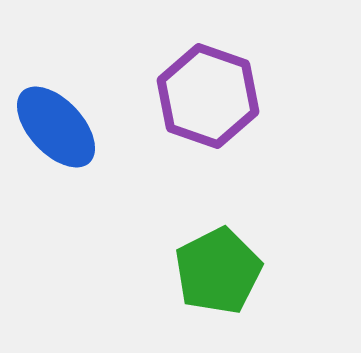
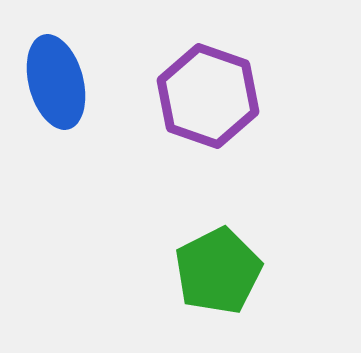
blue ellipse: moved 45 px up; rotated 28 degrees clockwise
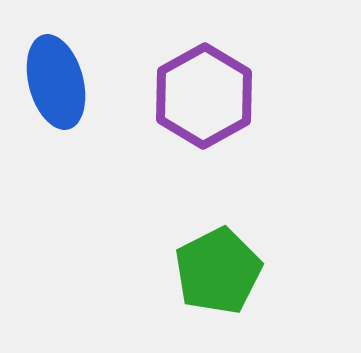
purple hexagon: moved 4 px left; rotated 12 degrees clockwise
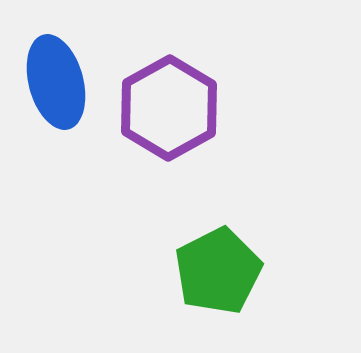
purple hexagon: moved 35 px left, 12 px down
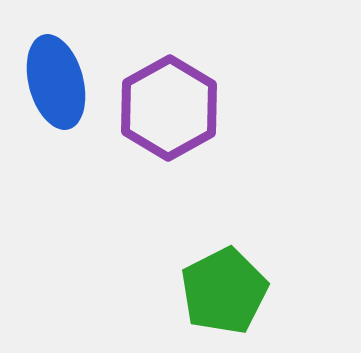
green pentagon: moved 6 px right, 20 px down
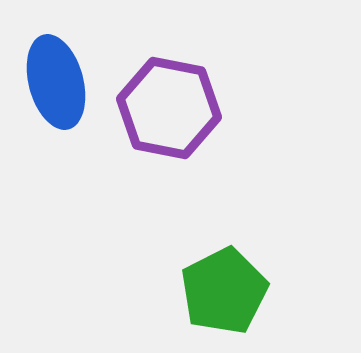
purple hexagon: rotated 20 degrees counterclockwise
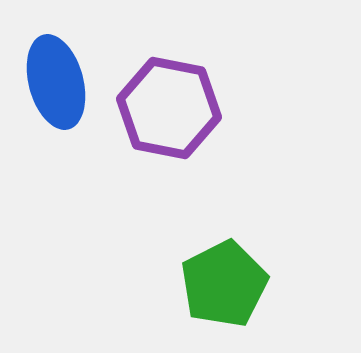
green pentagon: moved 7 px up
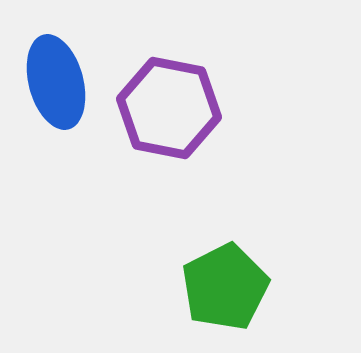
green pentagon: moved 1 px right, 3 px down
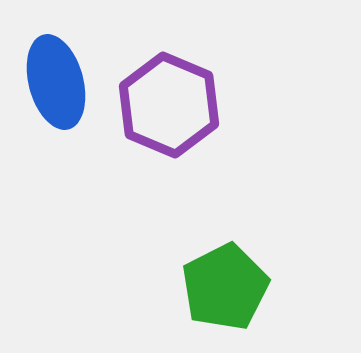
purple hexagon: moved 3 px up; rotated 12 degrees clockwise
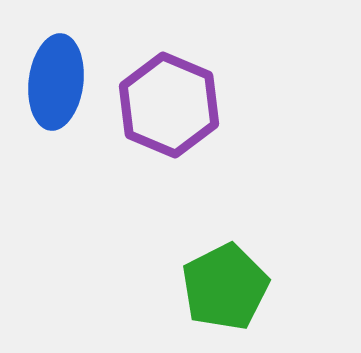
blue ellipse: rotated 22 degrees clockwise
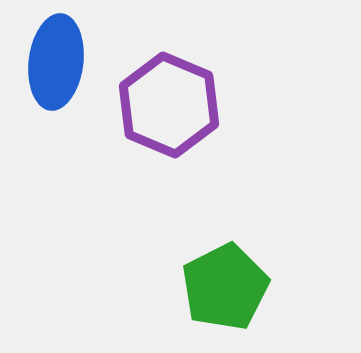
blue ellipse: moved 20 px up
